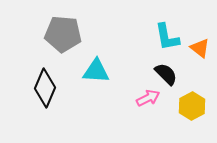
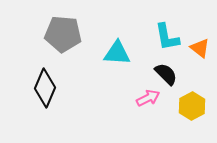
cyan triangle: moved 21 px right, 18 px up
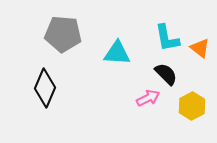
cyan L-shape: moved 1 px down
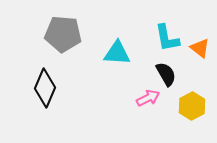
black semicircle: rotated 15 degrees clockwise
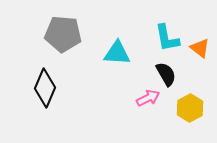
yellow hexagon: moved 2 px left, 2 px down
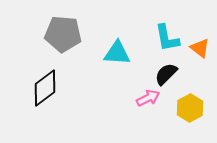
black semicircle: rotated 105 degrees counterclockwise
black diamond: rotated 30 degrees clockwise
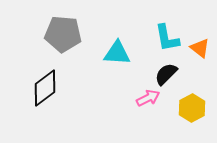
yellow hexagon: moved 2 px right
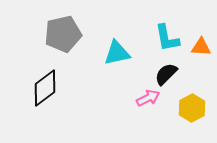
gray pentagon: rotated 18 degrees counterclockwise
orange triangle: moved 1 px right, 1 px up; rotated 35 degrees counterclockwise
cyan triangle: rotated 16 degrees counterclockwise
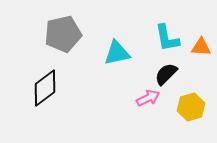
yellow hexagon: moved 1 px left, 1 px up; rotated 12 degrees clockwise
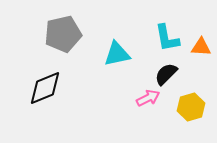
cyan triangle: moved 1 px down
black diamond: rotated 15 degrees clockwise
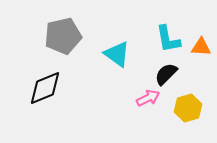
gray pentagon: moved 2 px down
cyan L-shape: moved 1 px right, 1 px down
cyan triangle: rotated 48 degrees clockwise
yellow hexagon: moved 3 px left, 1 px down
